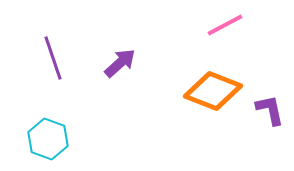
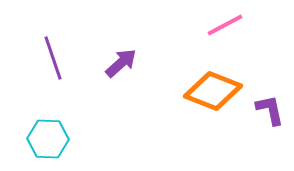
purple arrow: moved 1 px right
cyan hexagon: rotated 18 degrees counterclockwise
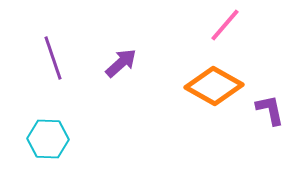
pink line: rotated 21 degrees counterclockwise
orange diamond: moved 1 px right, 5 px up; rotated 8 degrees clockwise
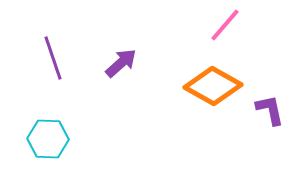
orange diamond: moved 1 px left
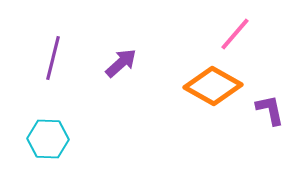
pink line: moved 10 px right, 9 px down
purple line: rotated 33 degrees clockwise
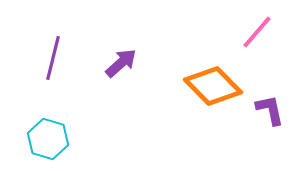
pink line: moved 22 px right, 2 px up
orange diamond: rotated 16 degrees clockwise
cyan hexagon: rotated 15 degrees clockwise
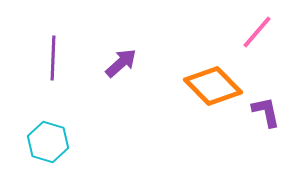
purple line: rotated 12 degrees counterclockwise
purple L-shape: moved 4 px left, 2 px down
cyan hexagon: moved 3 px down
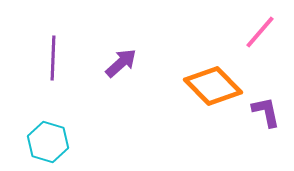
pink line: moved 3 px right
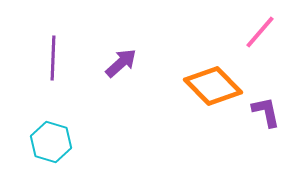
cyan hexagon: moved 3 px right
